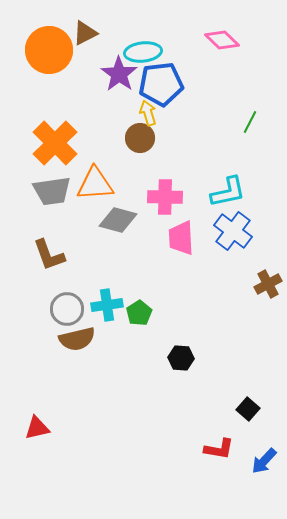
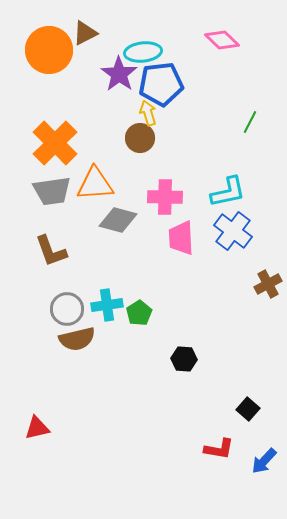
brown L-shape: moved 2 px right, 4 px up
black hexagon: moved 3 px right, 1 px down
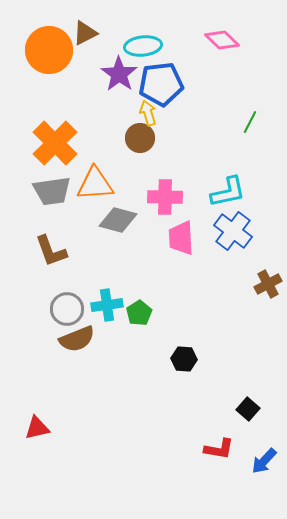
cyan ellipse: moved 6 px up
brown semicircle: rotated 9 degrees counterclockwise
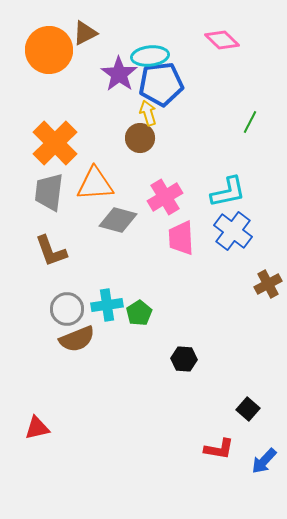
cyan ellipse: moved 7 px right, 10 px down
gray trapezoid: moved 3 px left, 1 px down; rotated 105 degrees clockwise
pink cross: rotated 32 degrees counterclockwise
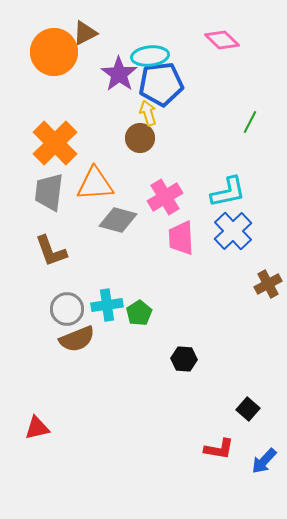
orange circle: moved 5 px right, 2 px down
blue cross: rotated 9 degrees clockwise
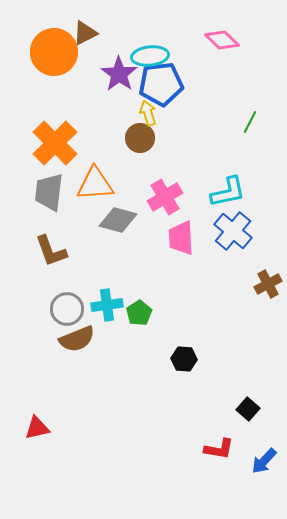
blue cross: rotated 6 degrees counterclockwise
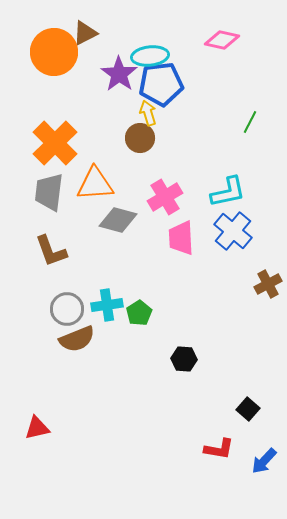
pink diamond: rotated 32 degrees counterclockwise
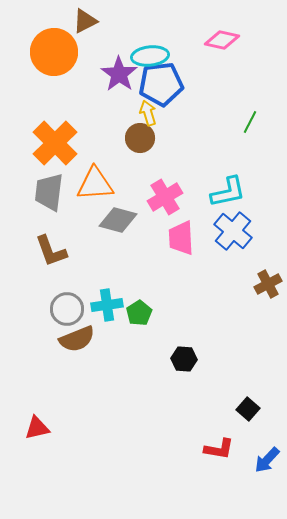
brown triangle: moved 12 px up
blue arrow: moved 3 px right, 1 px up
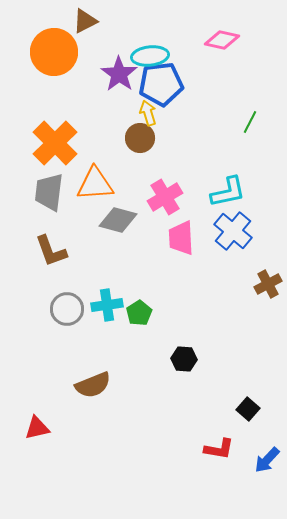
brown semicircle: moved 16 px right, 46 px down
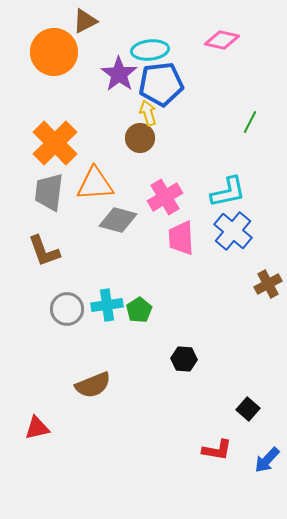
cyan ellipse: moved 6 px up
brown L-shape: moved 7 px left
green pentagon: moved 3 px up
red L-shape: moved 2 px left, 1 px down
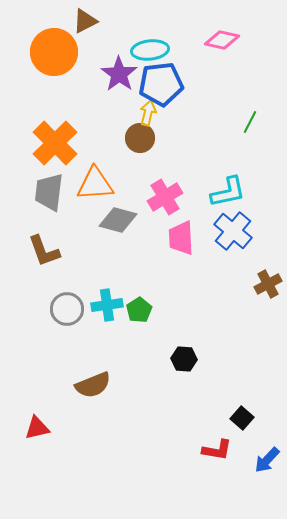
yellow arrow: rotated 30 degrees clockwise
black square: moved 6 px left, 9 px down
